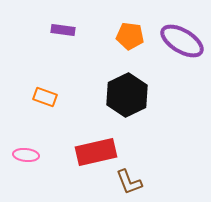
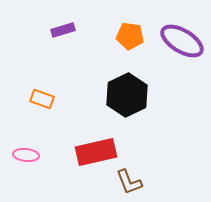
purple rectangle: rotated 25 degrees counterclockwise
orange rectangle: moved 3 px left, 2 px down
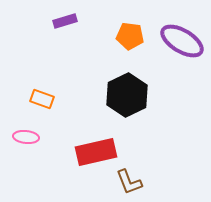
purple rectangle: moved 2 px right, 9 px up
pink ellipse: moved 18 px up
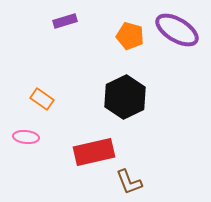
orange pentagon: rotated 8 degrees clockwise
purple ellipse: moved 5 px left, 11 px up
black hexagon: moved 2 px left, 2 px down
orange rectangle: rotated 15 degrees clockwise
red rectangle: moved 2 px left
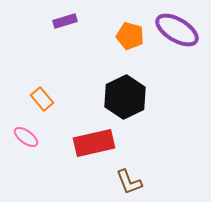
orange rectangle: rotated 15 degrees clockwise
pink ellipse: rotated 30 degrees clockwise
red rectangle: moved 9 px up
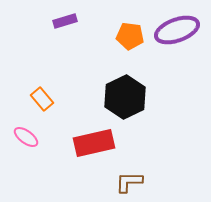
purple ellipse: rotated 51 degrees counterclockwise
orange pentagon: rotated 8 degrees counterclockwise
brown L-shape: rotated 112 degrees clockwise
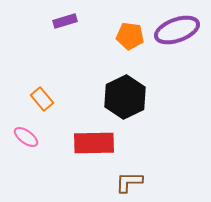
red rectangle: rotated 12 degrees clockwise
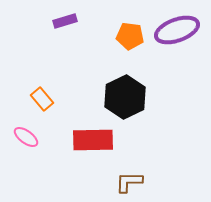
red rectangle: moved 1 px left, 3 px up
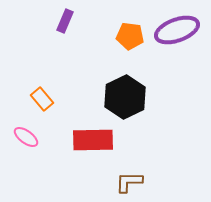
purple rectangle: rotated 50 degrees counterclockwise
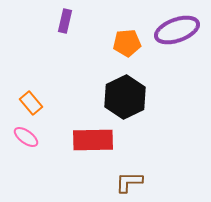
purple rectangle: rotated 10 degrees counterclockwise
orange pentagon: moved 3 px left, 7 px down; rotated 12 degrees counterclockwise
orange rectangle: moved 11 px left, 4 px down
